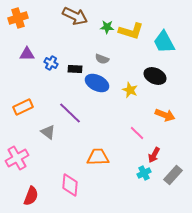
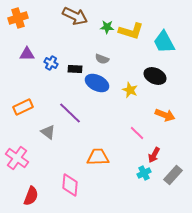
pink cross: rotated 25 degrees counterclockwise
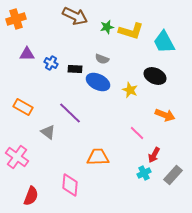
orange cross: moved 2 px left, 1 px down
green star: rotated 16 degrees counterclockwise
blue ellipse: moved 1 px right, 1 px up
orange rectangle: rotated 54 degrees clockwise
pink cross: moved 1 px up
